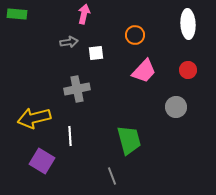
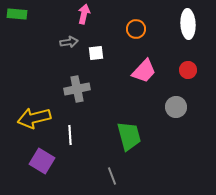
orange circle: moved 1 px right, 6 px up
white line: moved 1 px up
green trapezoid: moved 4 px up
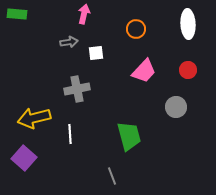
white line: moved 1 px up
purple square: moved 18 px left, 3 px up; rotated 10 degrees clockwise
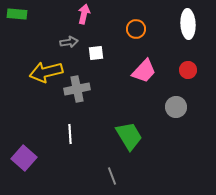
yellow arrow: moved 12 px right, 46 px up
green trapezoid: rotated 16 degrees counterclockwise
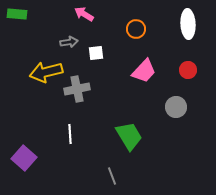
pink arrow: rotated 72 degrees counterclockwise
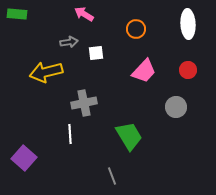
gray cross: moved 7 px right, 14 px down
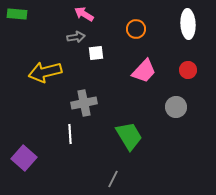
gray arrow: moved 7 px right, 5 px up
yellow arrow: moved 1 px left
gray line: moved 1 px right, 3 px down; rotated 48 degrees clockwise
